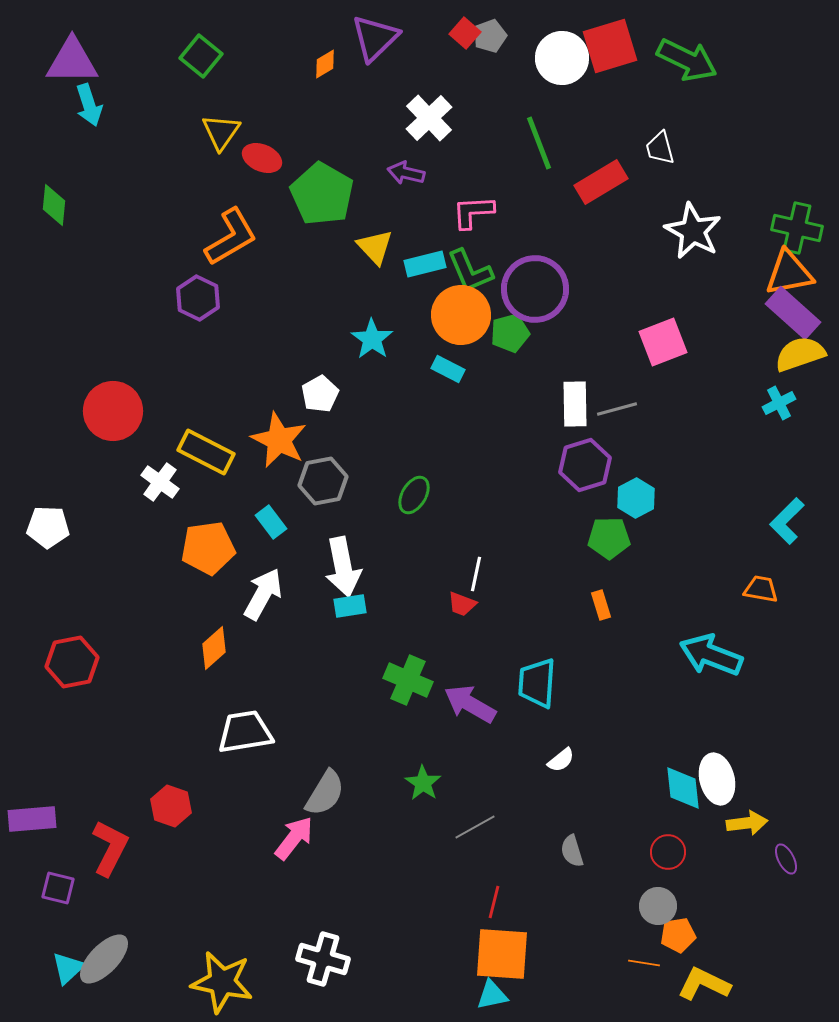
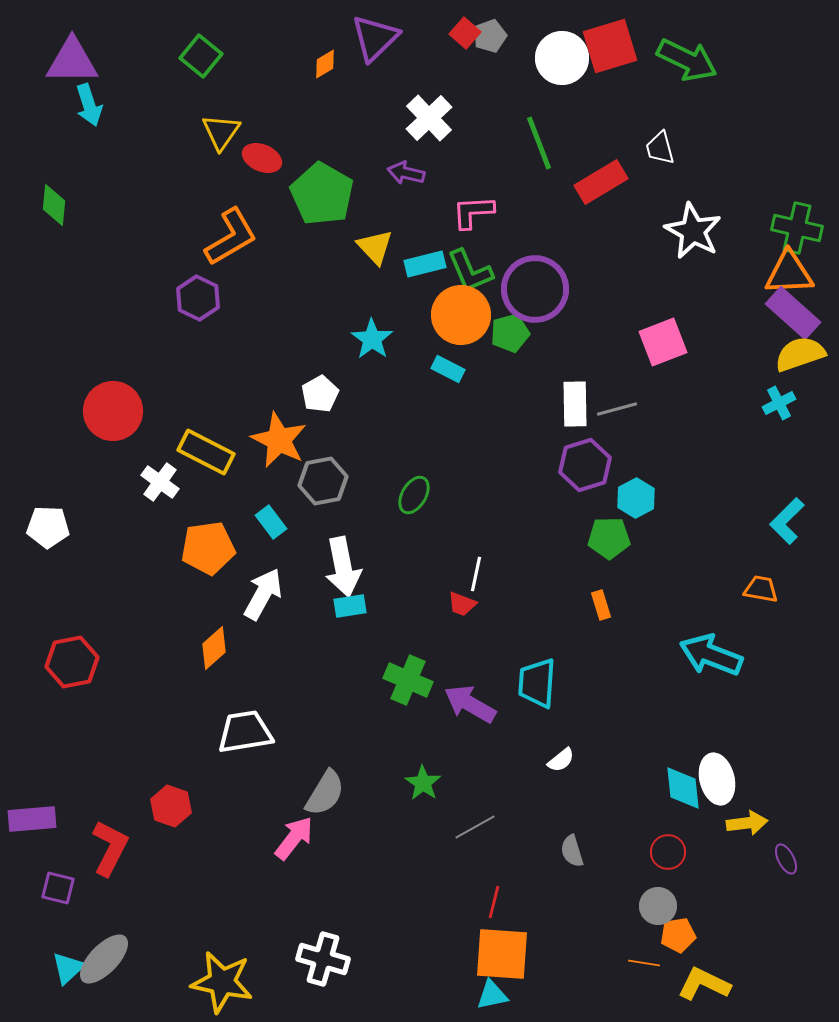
orange triangle at (789, 273): rotated 8 degrees clockwise
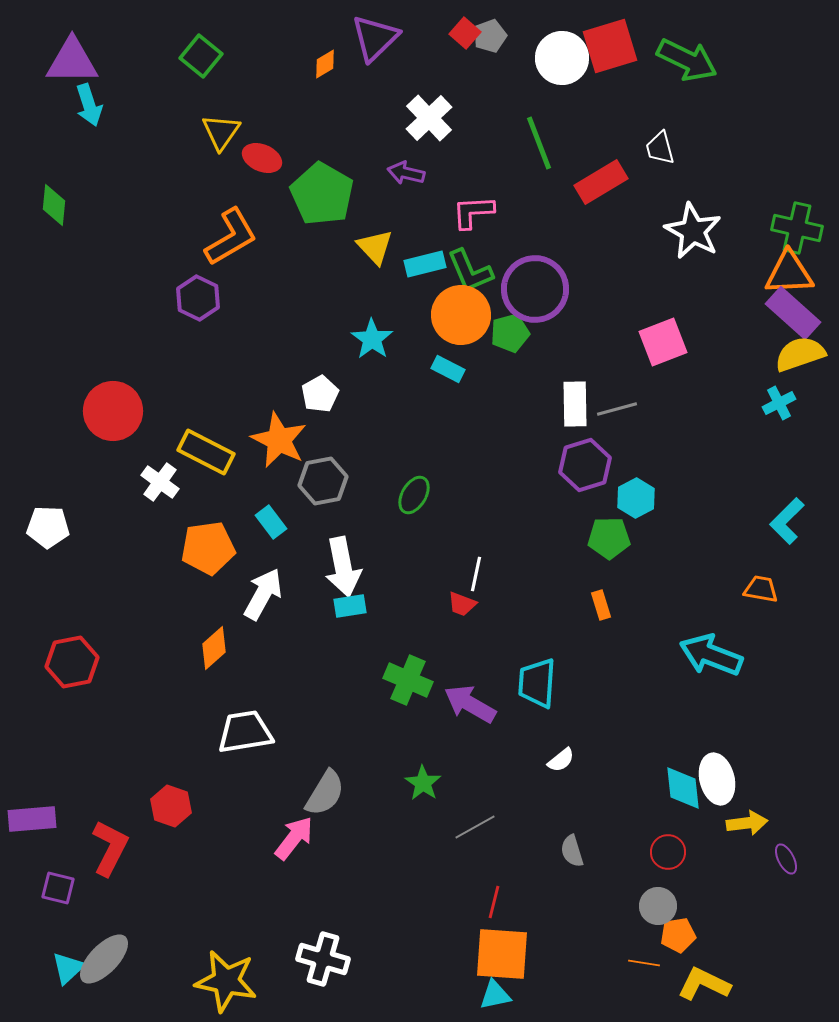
yellow star at (222, 982): moved 4 px right, 1 px up
cyan triangle at (492, 995): moved 3 px right
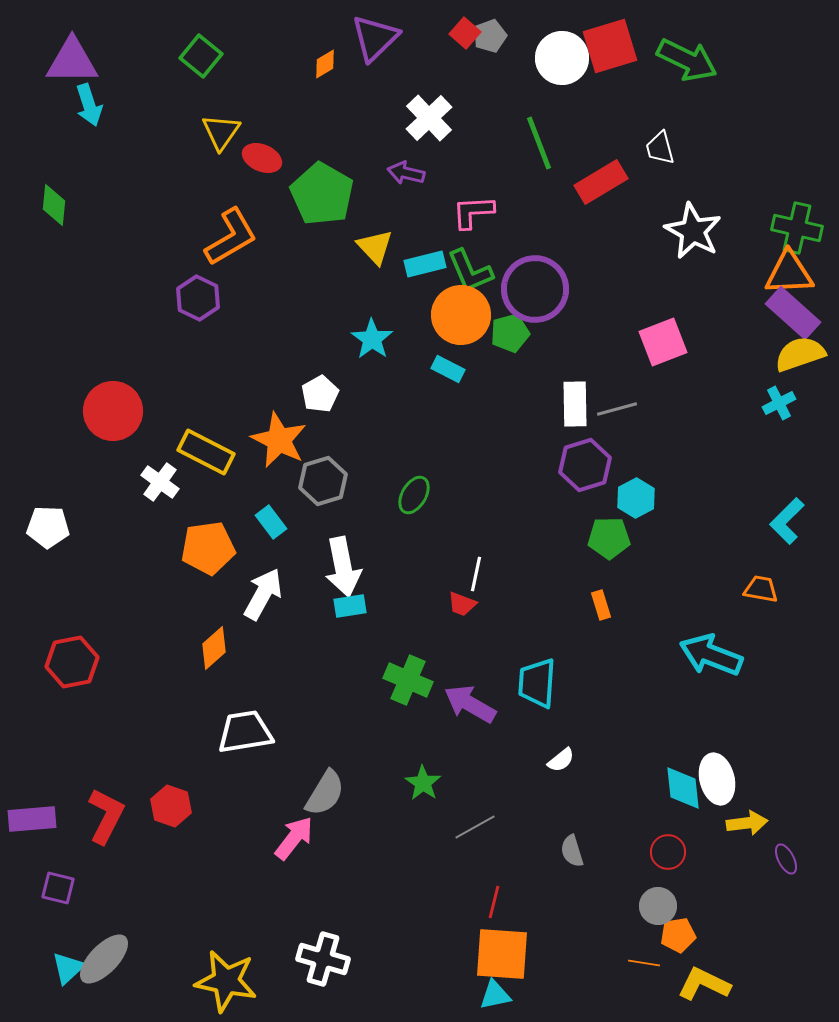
gray hexagon at (323, 481): rotated 6 degrees counterclockwise
red L-shape at (110, 848): moved 4 px left, 32 px up
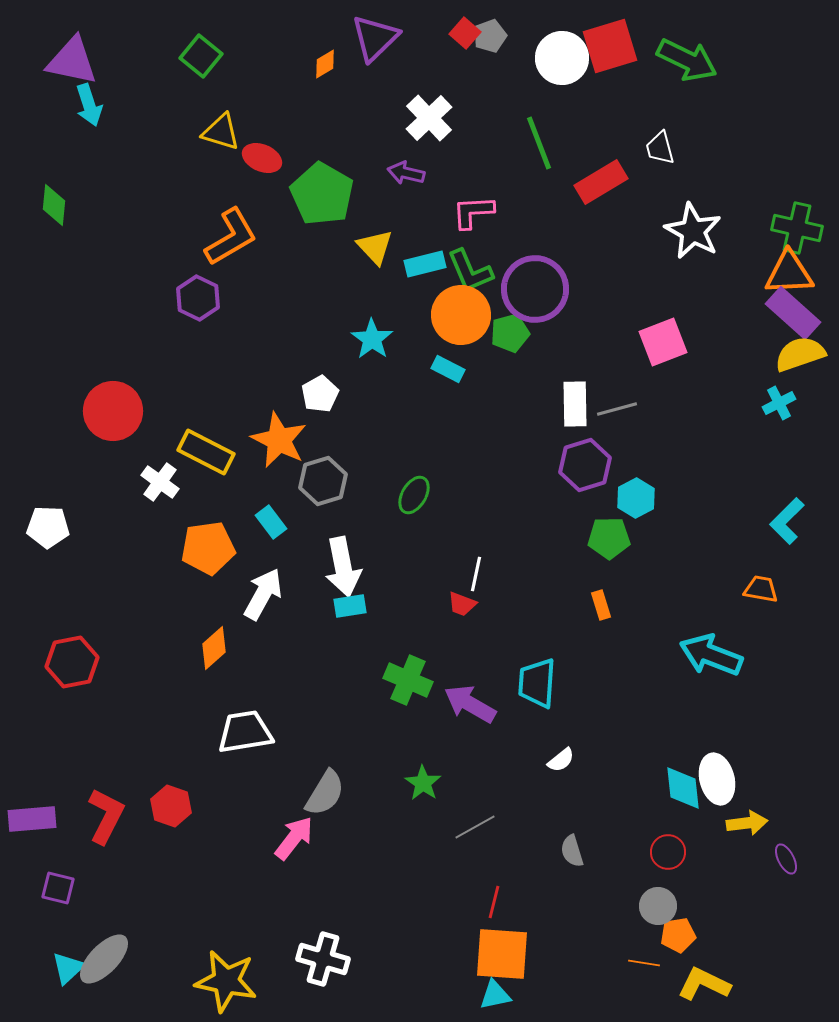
purple triangle at (72, 61): rotated 12 degrees clockwise
yellow triangle at (221, 132): rotated 48 degrees counterclockwise
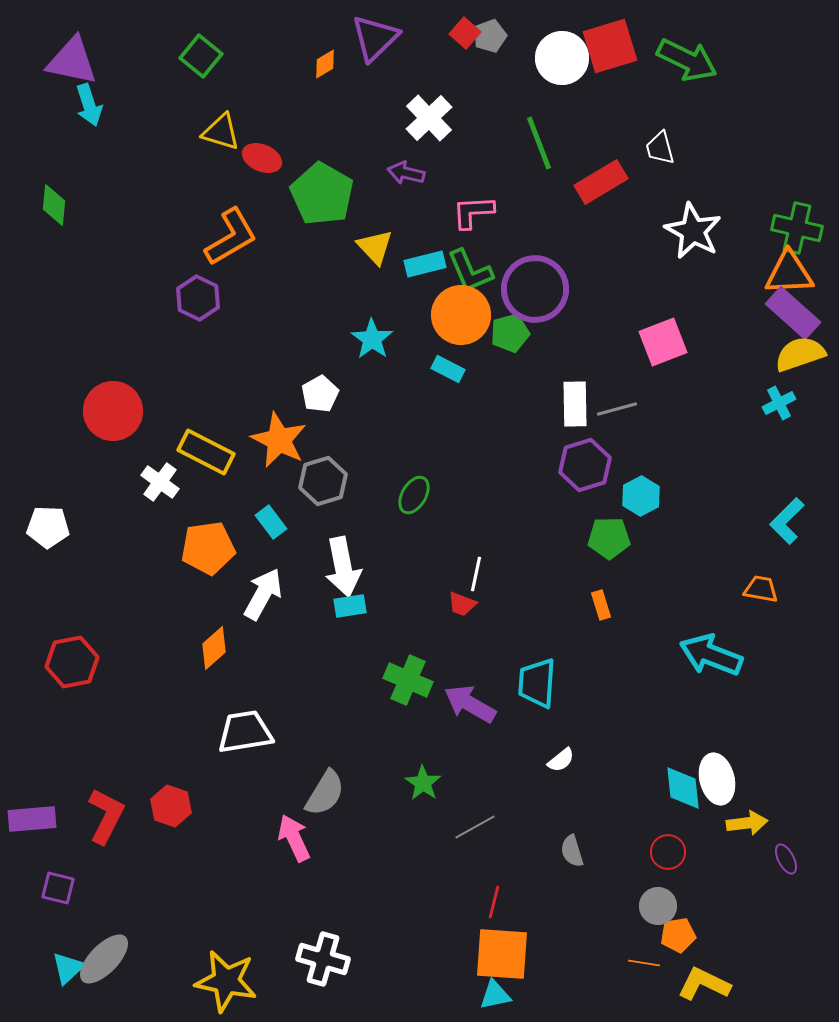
cyan hexagon at (636, 498): moved 5 px right, 2 px up
pink arrow at (294, 838): rotated 63 degrees counterclockwise
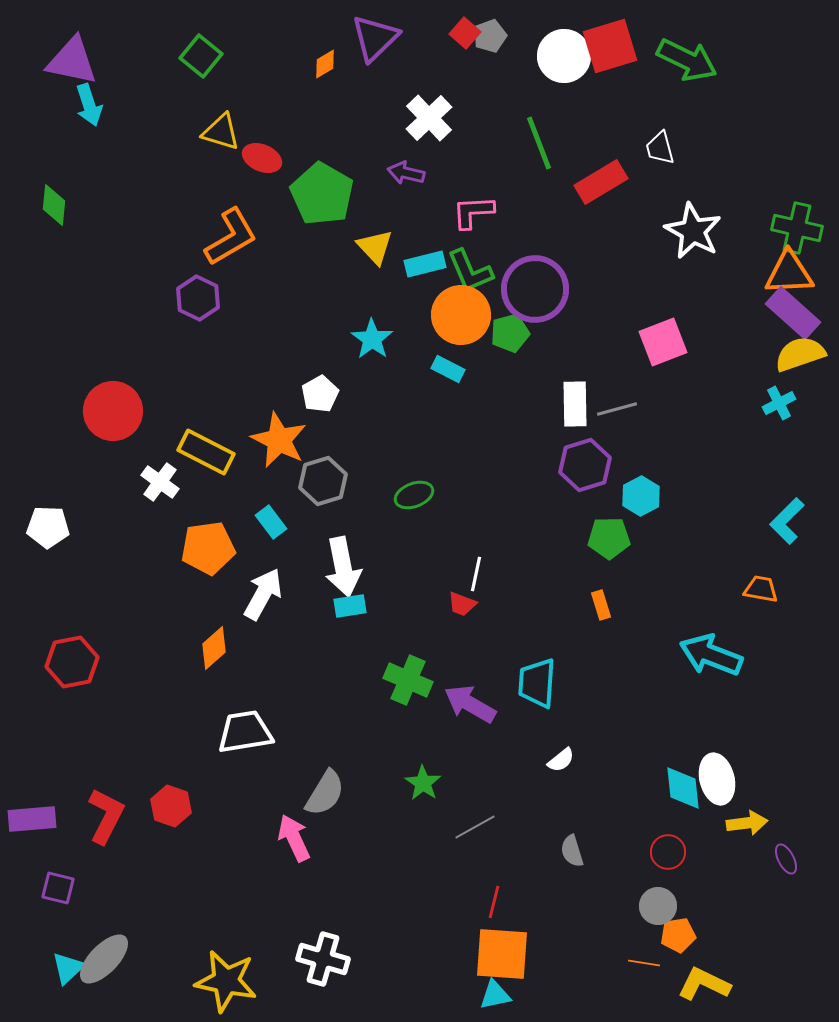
white circle at (562, 58): moved 2 px right, 2 px up
green ellipse at (414, 495): rotated 39 degrees clockwise
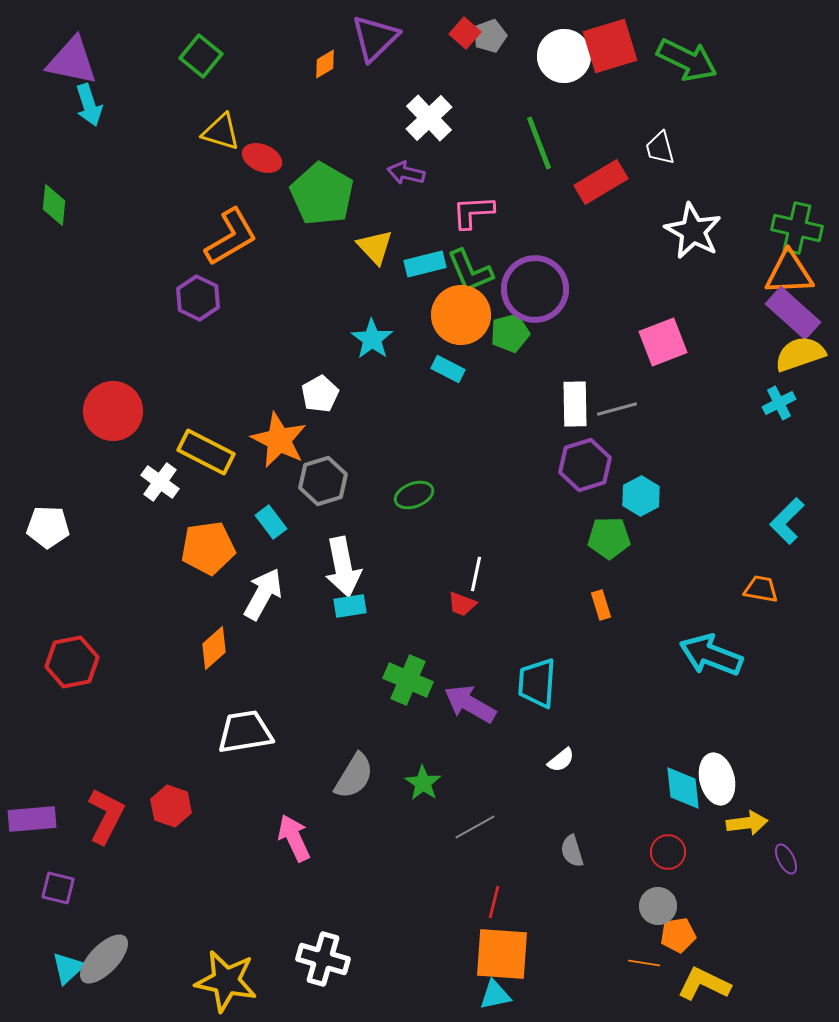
gray semicircle at (325, 793): moved 29 px right, 17 px up
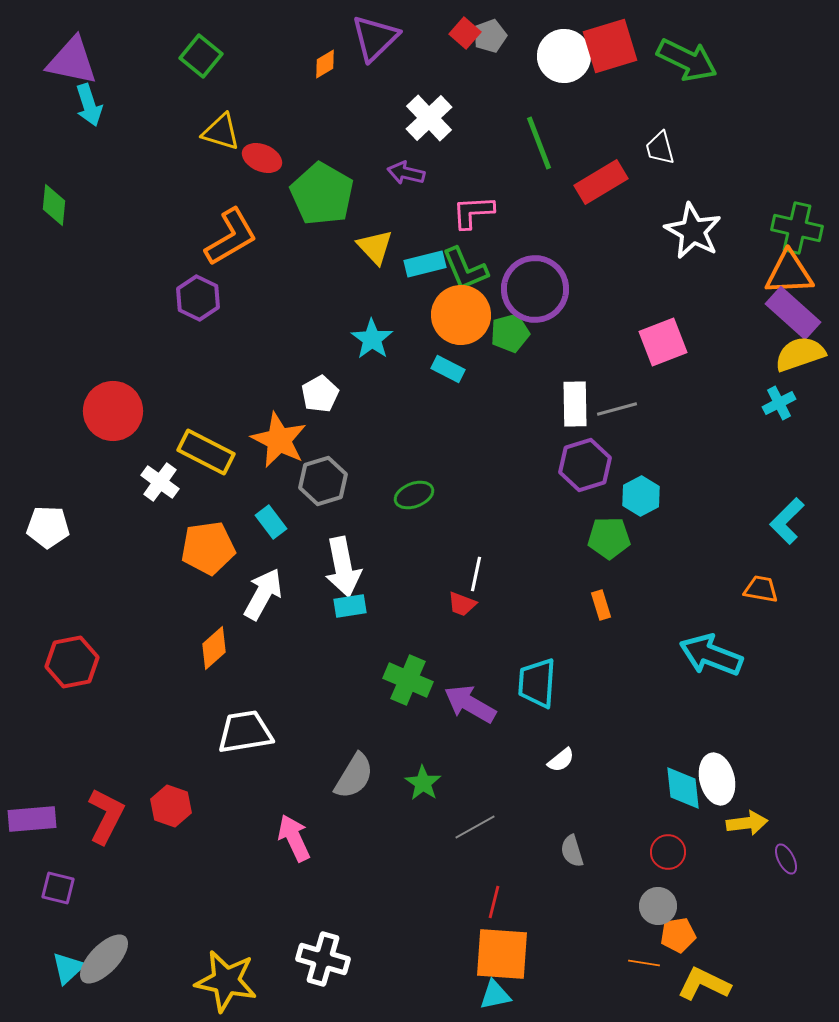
green L-shape at (470, 271): moved 5 px left, 2 px up
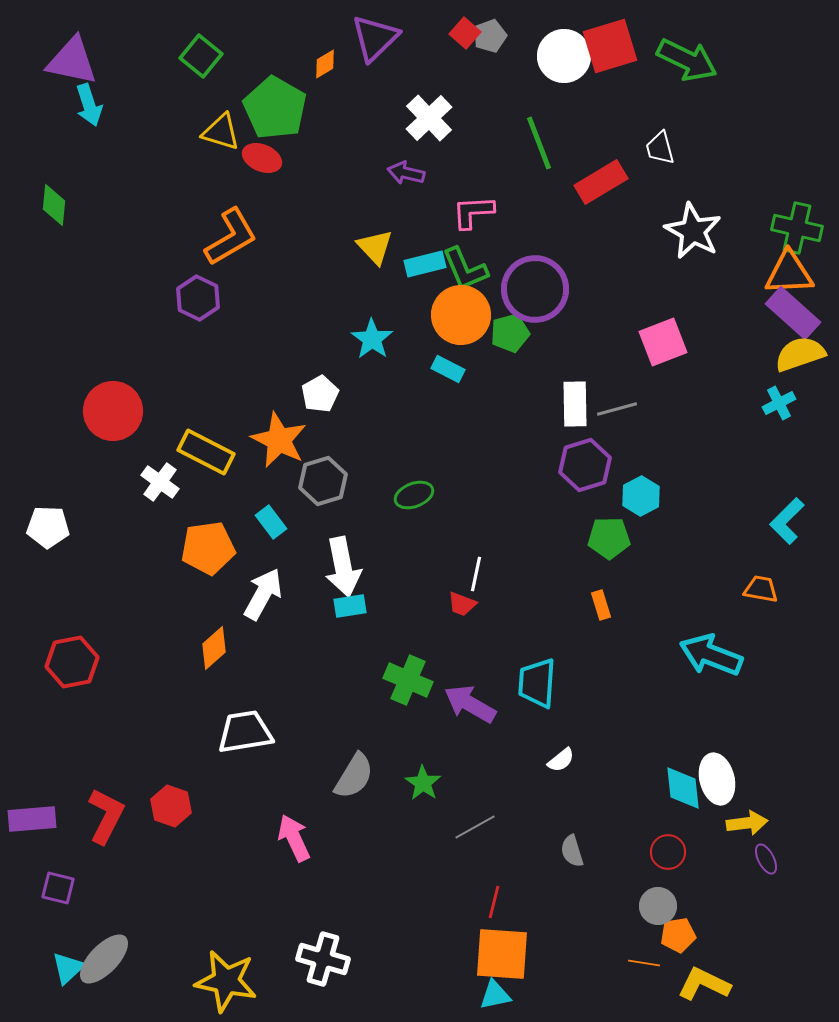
green pentagon at (322, 194): moved 47 px left, 86 px up
purple ellipse at (786, 859): moved 20 px left
